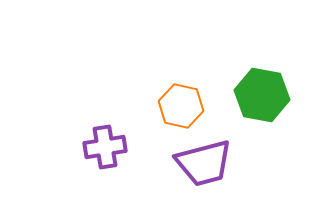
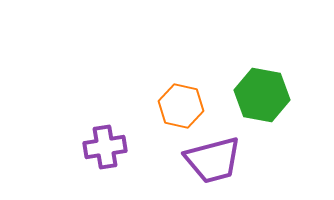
purple trapezoid: moved 9 px right, 3 px up
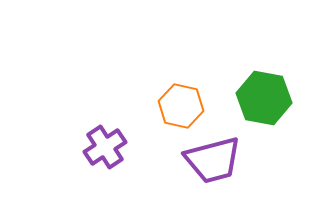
green hexagon: moved 2 px right, 3 px down
purple cross: rotated 24 degrees counterclockwise
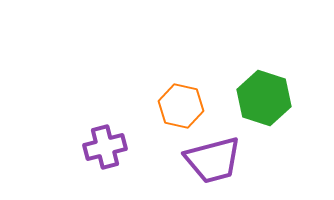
green hexagon: rotated 8 degrees clockwise
purple cross: rotated 18 degrees clockwise
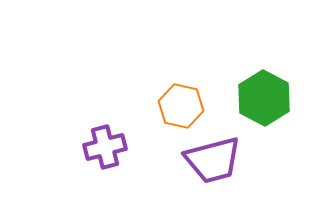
green hexagon: rotated 10 degrees clockwise
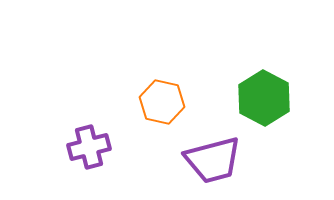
orange hexagon: moved 19 px left, 4 px up
purple cross: moved 16 px left
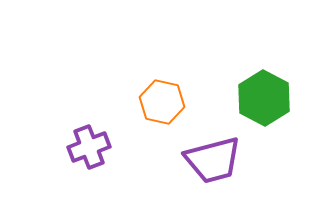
purple cross: rotated 6 degrees counterclockwise
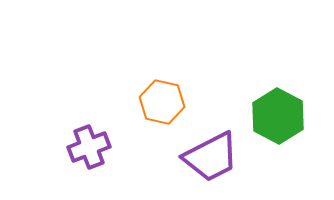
green hexagon: moved 14 px right, 18 px down
purple trapezoid: moved 2 px left, 3 px up; rotated 12 degrees counterclockwise
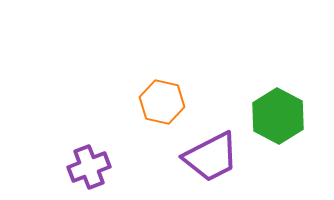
purple cross: moved 20 px down
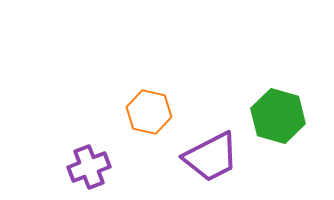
orange hexagon: moved 13 px left, 10 px down
green hexagon: rotated 12 degrees counterclockwise
